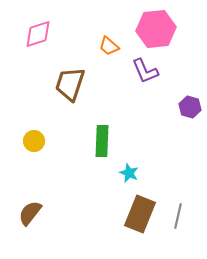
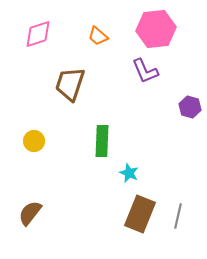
orange trapezoid: moved 11 px left, 10 px up
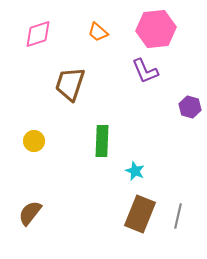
orange trapezoid: moved 4 px up
cyan star: moved 6 px right, 2 px up
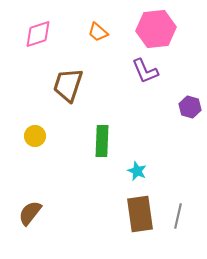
brown trapezoid: moved 2 px left, 1 px down
yellow circle: moved 1 px right, 5 px up
cyan star: moved 2 px right
brown rectangle: rotated 30 degrees counterclockwise
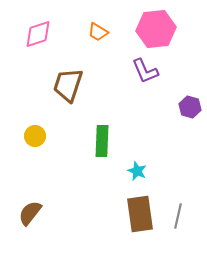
orange trapezoid: rotated 10 degrees counterclockwise
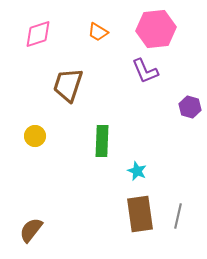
brown semicircle: moved 1 px right, 17 px down
